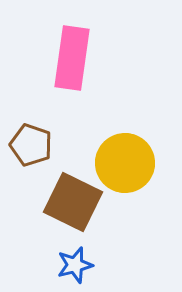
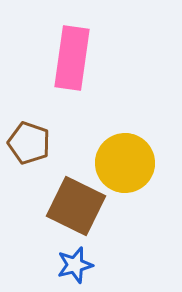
brown pentagon: moved 2 px left, 2 px up
brown square: moved 3 px right, 4 px down
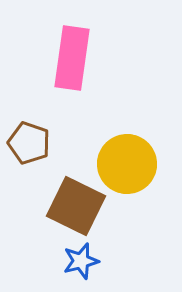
yellow circle: moved 2 px right, 1 px down
blue star: moved 6 px right, 4 px up
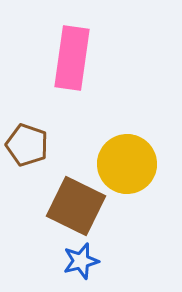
brown pentagon: moved 2 px left, 2 px down
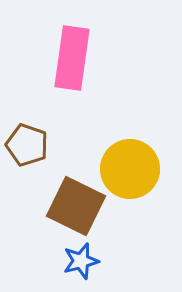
yellow circle: moved 3 px right, 5 px down
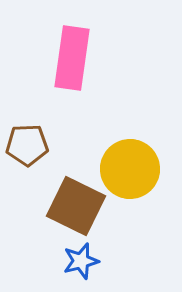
brown pentagon: rotated 21 degrees counterclockwise
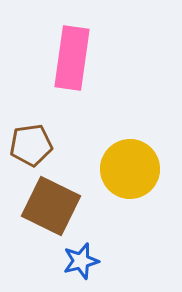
brown pentagon: moved 4 px right; rotated 6 degrees counterclockwise
brown square: moved 25 px left
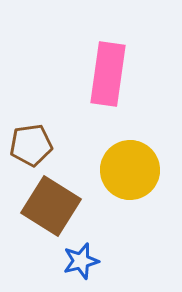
pink rectangle: moved 36 px right, 16 px down
yellow circle: moved 1 px down
brown square: rotated 6 degrees clockwise
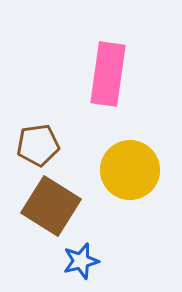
brown pentagon: moved 7 px right
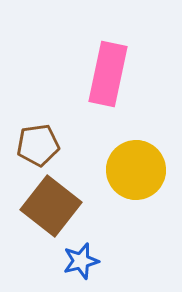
pink rectangle: rotated 4 degrees clockwise
yellow circle: moved 6 px right
brown square: rotated 6 degrees clockwise
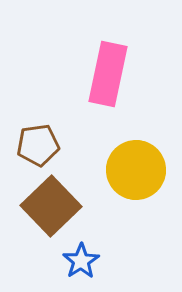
brown square: rotated 8 degrees clockwise
blue star: rotated 18 degrees counterclockwise
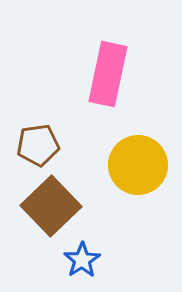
yellow circle: moved 2 px right, 5 px up
blue star: moved 1 px right, 1 px up
